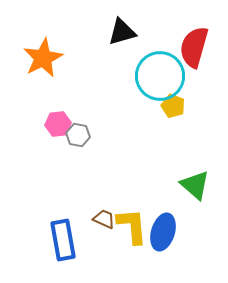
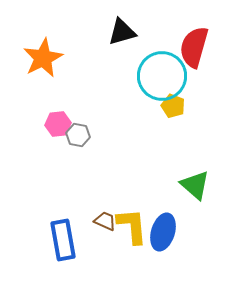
cyan circle: moved 2 px right
brown trapezoid: moved 1 px right, 2 px down
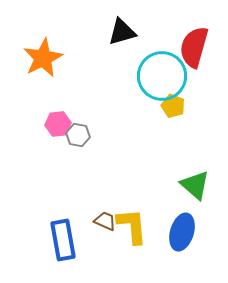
blue ellipse: moved 19 px right
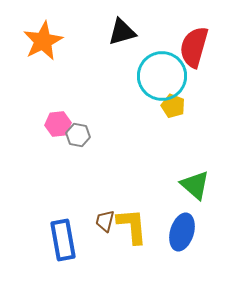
orange star: moved 17 px up
brown trapezoid: rotated 100 degrees counterclockwise
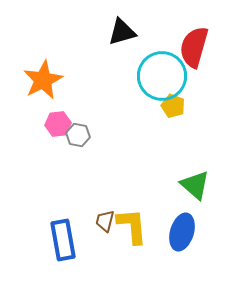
orange star: moved 39 px down
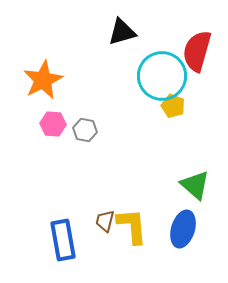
red semicircle: moved 3 px right, 4 px down
pink hexagon: moved 5 px left; rotated 10 degrees clockwise
gray hexagon: moved 7 px right, 5 px up
blue ellipse: moved 1 px right, 3 px up
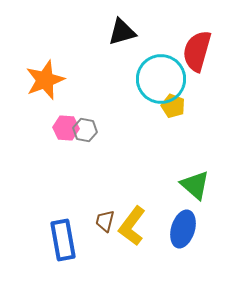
cyan circle: moved 1 px left, 3 px down
orange star: moved 2 px right; rotated 6 degrees clockwise
pink hexagon: moved 13 px right, 4 px down
yellow L-shape: rotated 138 degrees counterclockwise
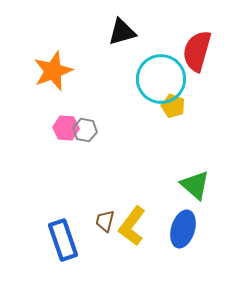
orange star: moved 8 px right, 9 px up
blue rectangle: rotated 9 degrees counterclockwise
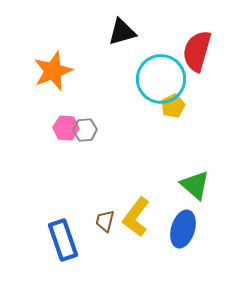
yellow pentagon: rotated 25 degrees clockwise
gray hexagon: rotated 15 degrees counterclockwise
yellow L-shape: moved 4 px right, 9 px up
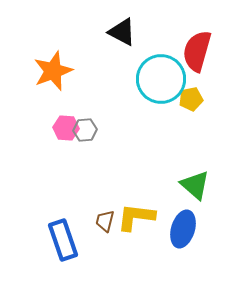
black triangle: rotated 44 degrees clockwise
yellow pentagon: moved 18 px right, 7 px up; rotated 15 degrees clockwise
yellow L-shape: rotated 60 degrees clockwise
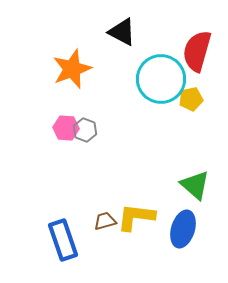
orange star: moved 19 px right, 2 px up
gray hexagon: rotated 25 degrees clockwise
brown trapezoid: rotated 60 degrees clockwise
